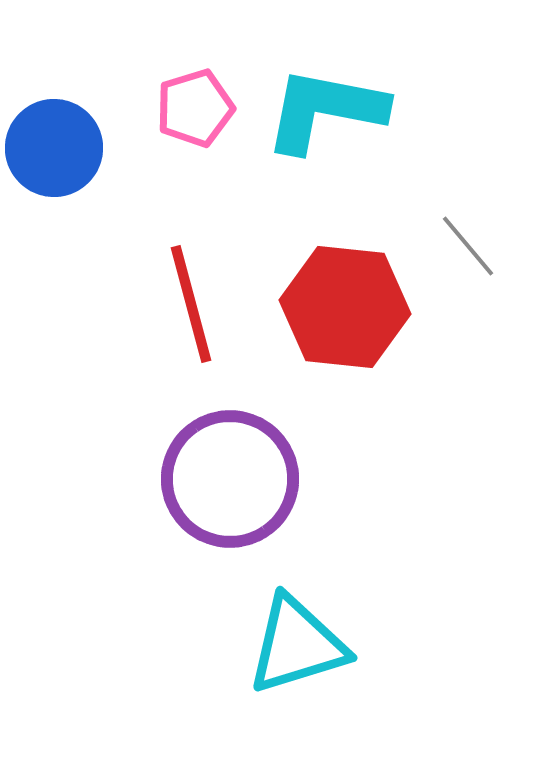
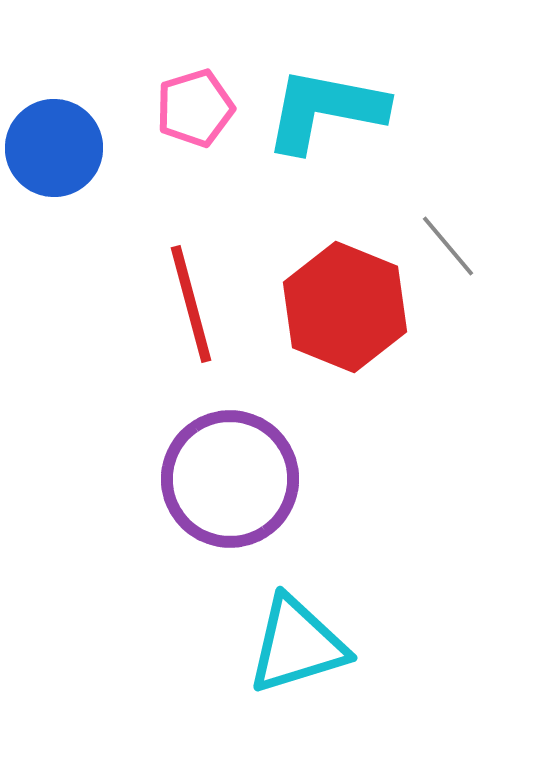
gray line: moved 20 px left
red hexagon: rotated 16 degrees clockwise
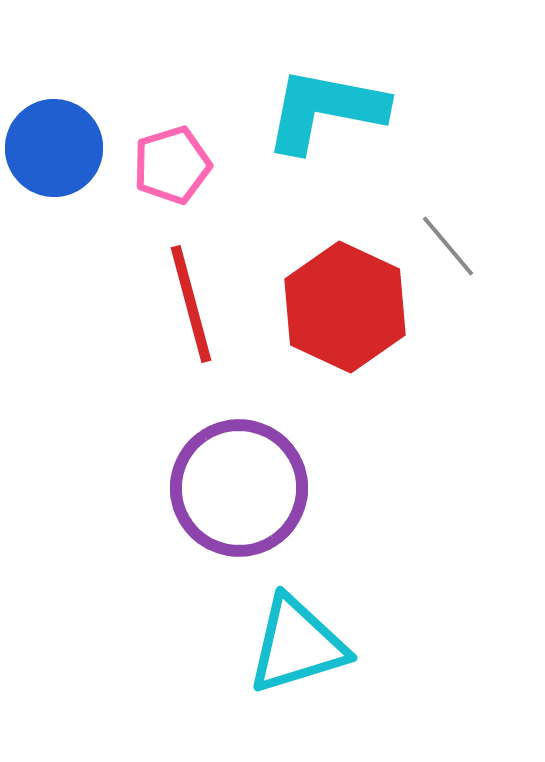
pink pentagon: moved 23 px left, 57 px down
red hexagon: rotated 3 degrees clockwise
purple circle: moved 9 px right, 9 px down
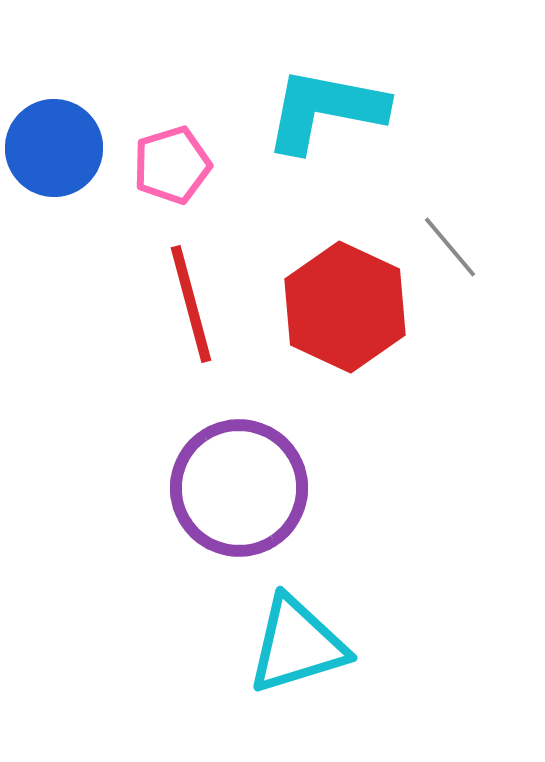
gray line: moved 2 px right, 1 px down
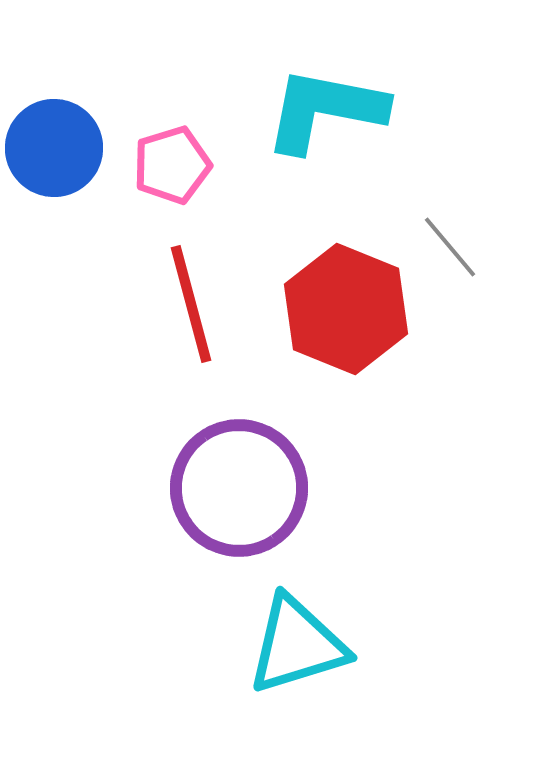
red hexagon: moved 1 px right, 2 px down; rotated 3 degrees counterclockwise
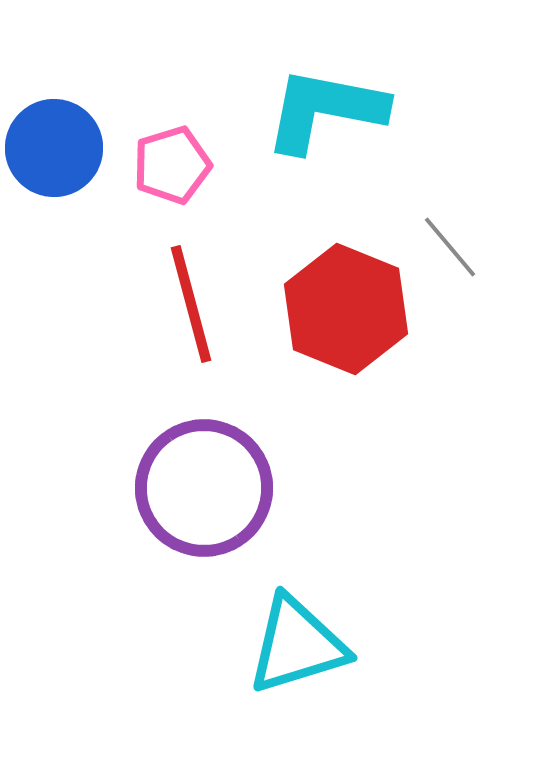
purple circle: moved 35 px left
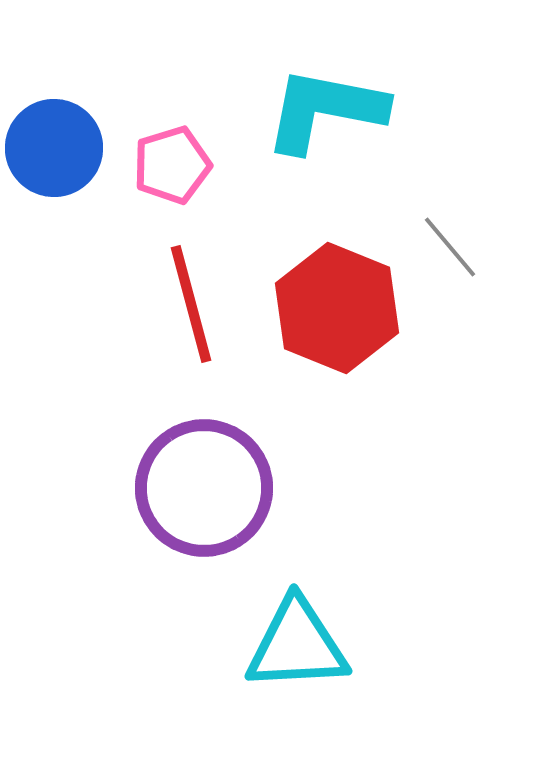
red hexagon: moved 9 px left, 1 px up
cyan triangle: rotated 14 degrees clockwise
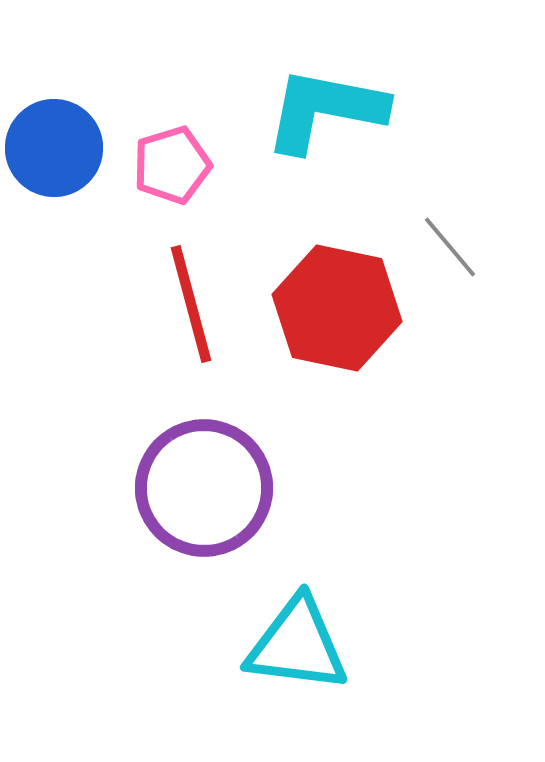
red hexagon: rotated 10 degrees counterclockwise
cyan triangle: rotated 10 degrees clockwise
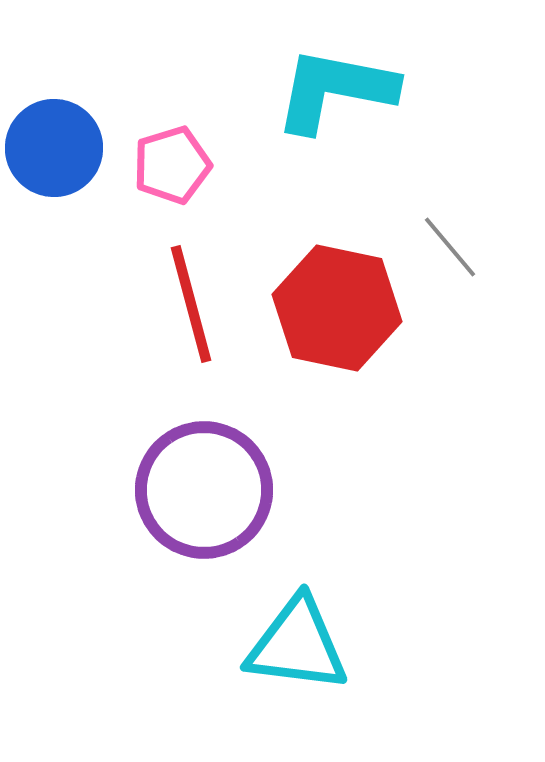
cyan L-shape: moved 10 px right, 20 px up
purple circle: moved 2 px down
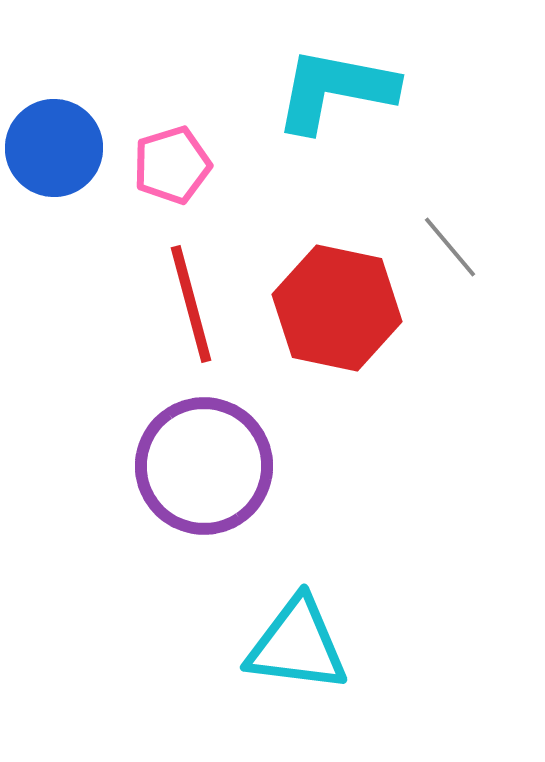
purple circle: moved 24 px up
